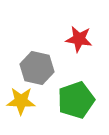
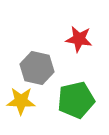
green pentagon: rotated 6 degrees clockwise
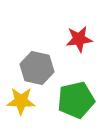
red star: rotated 16 degrees counterclockwise
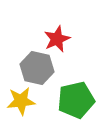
red star: moved 22 px left; rotated 16 degrees counterclockwise
yellow star: rotated 8 degrees counterclockwise
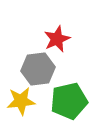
gray hexagon: moved 1 px right, 1 px down; rotated 20 degrees counterclockwise
green pentagon: moved 7 px left, 1 px down
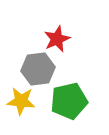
yellow star: rotated 12 degrees clockwise
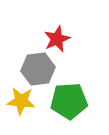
green pentagon: rotated 9 degrees clockwise
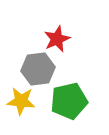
green pentagon: rotated 9 degrees counterclockwise
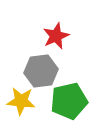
red star: moved 1 px left, 3 px up
gray hexagon: moved 3 px right, 2 px down
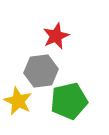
yellow star: moved 3 px left; rotated 20 degrees clockwise
